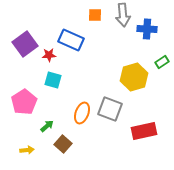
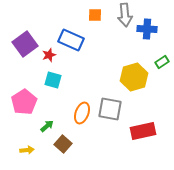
gray arrow: moved 2 px right
red star: rotated 16 degrees counterclockwise
gray square: rotated 10 degrees counterclockwise
red rectangle: moved 1 px left
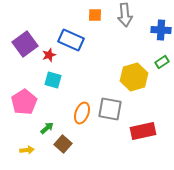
blue cross: moved 14 px right, 1 px down
green arrow: moved 2 px down
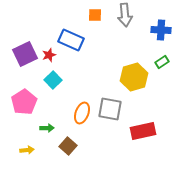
purple square: moved 10 px down; rotated 10 degrees clockwise
cyan square: rotated 30 degrees clockwise
green arrow: rotated 40 degrees clockwise
brown square: moved 5 px right, 2 px down
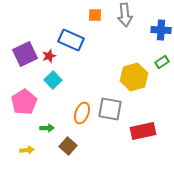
red star: moved 1 px down
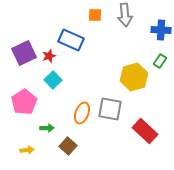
purple square: moved 1 px left, 1 px up
green rectangle: moved 2 px left, 1 px up; rotated 24 degrees counterclockwise
red rectangle: moved 2 px right; rotated 55 degrees clockwise
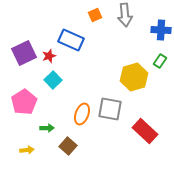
orange square: rotated 24 degrees counterclockwise
orange ellipse: moved 1 px down
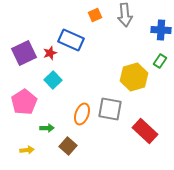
red star: moved 1 px right, 3 px up
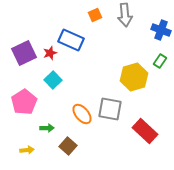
blue cross: rotated 18 degrees clockwise
orange ellipse: rotated 60 degrees counterclockwise
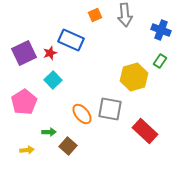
green arrow: moved 2 px right, 4 px down
